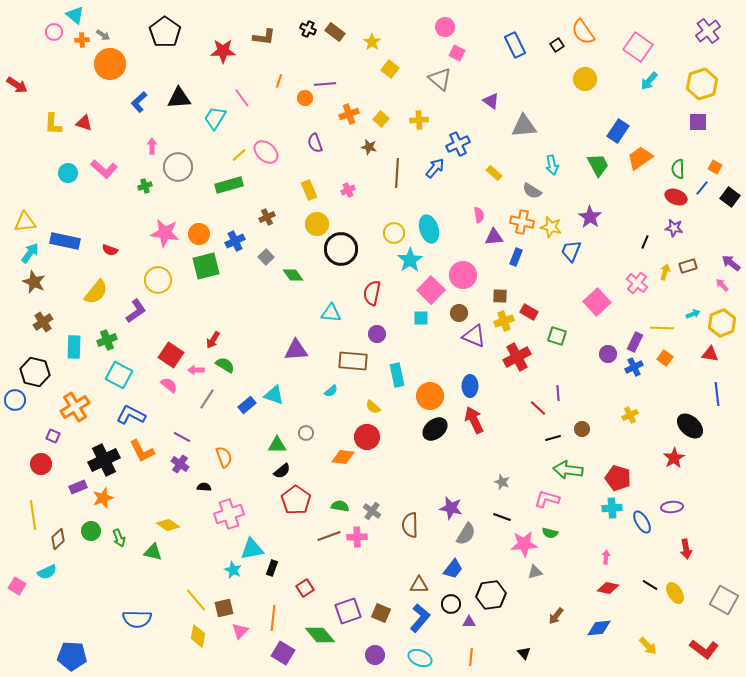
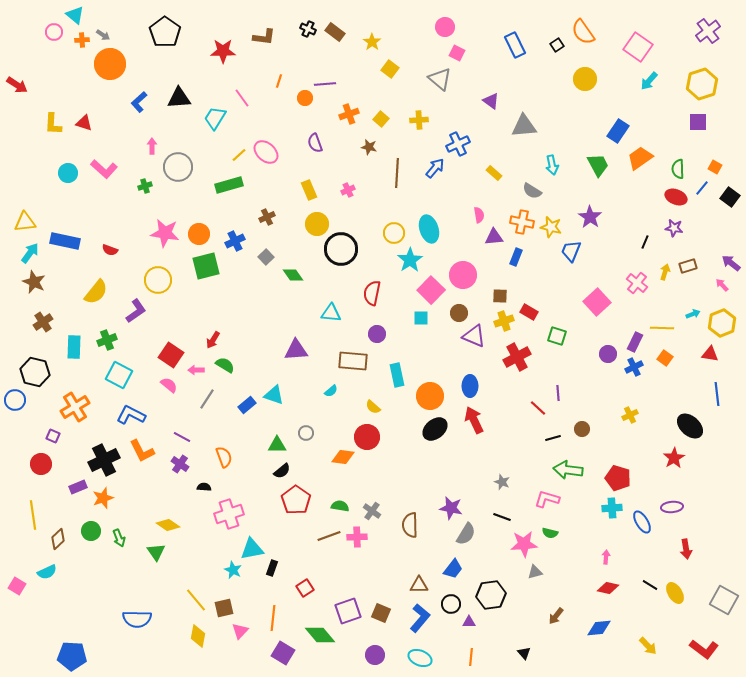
green triangle at (153, 552): moved 3 px right; rotated 42 degrees clockwise
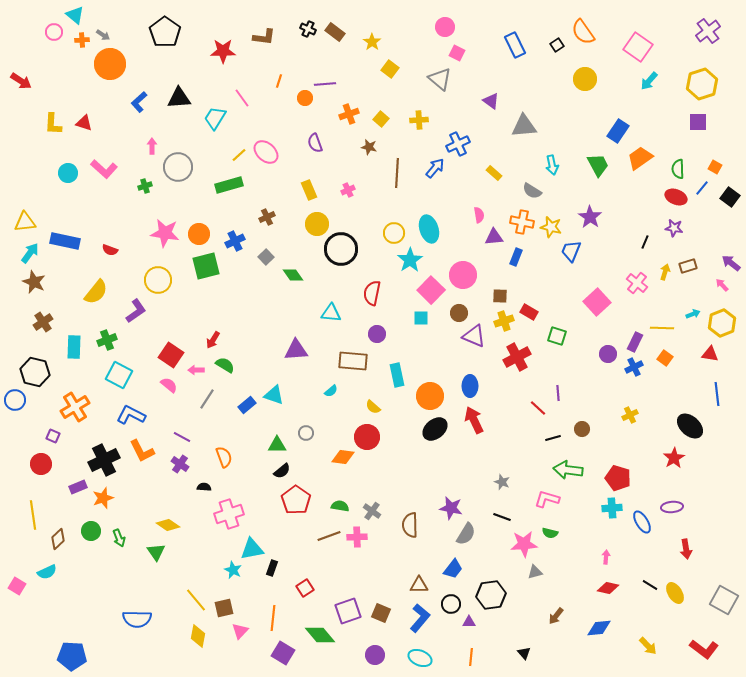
red arrow at (17, 85): moved 4 px right, 4 px up
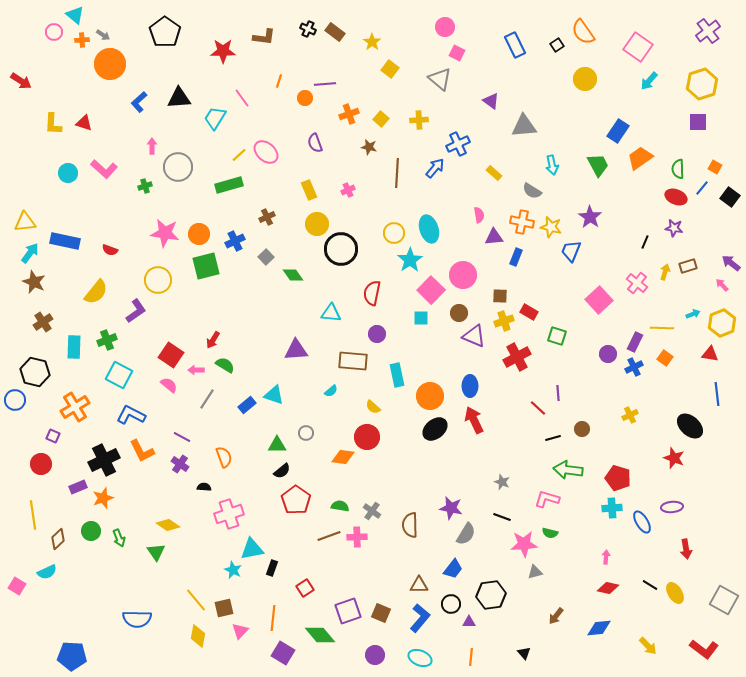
pink square at (597, 302): moved 2 px right, 2 px up
red star at (674, 458): rotated 20 degrees counterclockwise
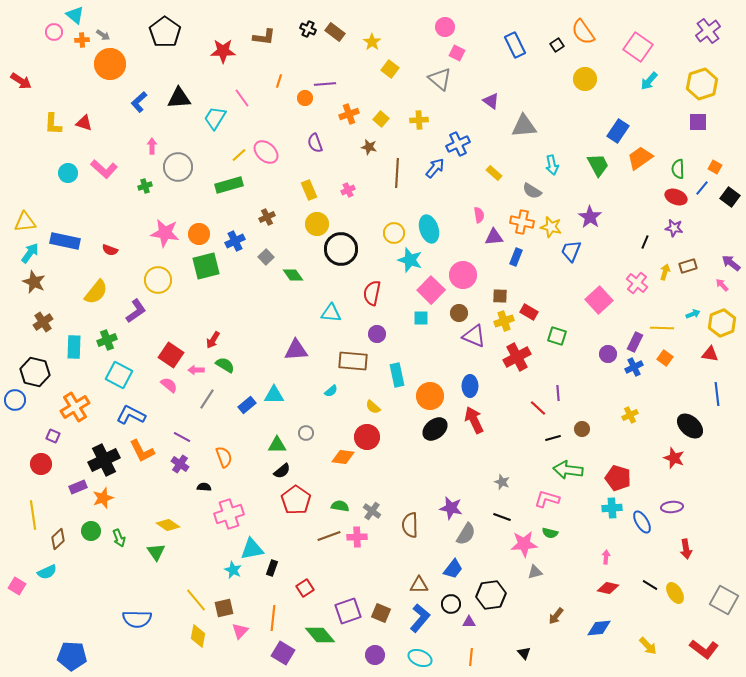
cyan star at (410, 260): rotated 20 degrees counterclockwise
cyan triangle at (274, 395): rotated 20 degrees counterclockwise
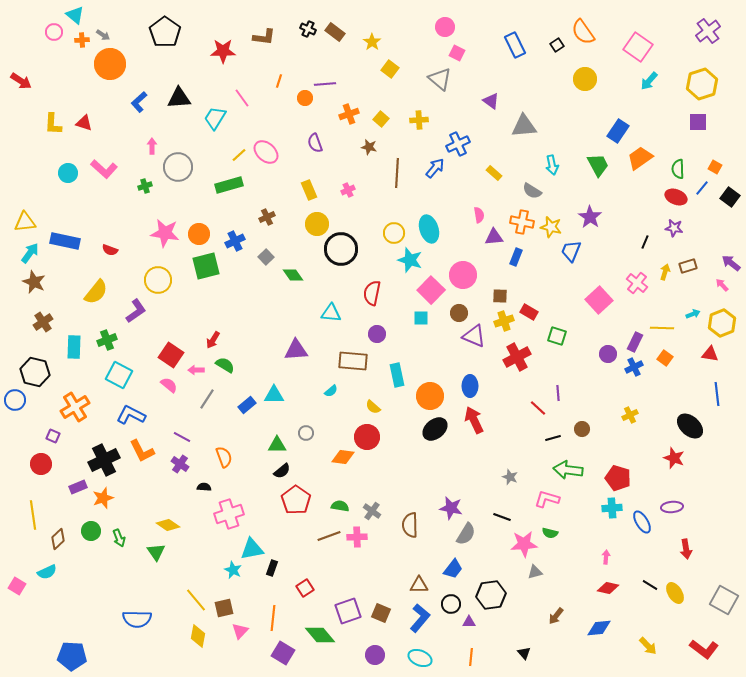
gray star at (502, 482): moved 8 px right, 5 px up
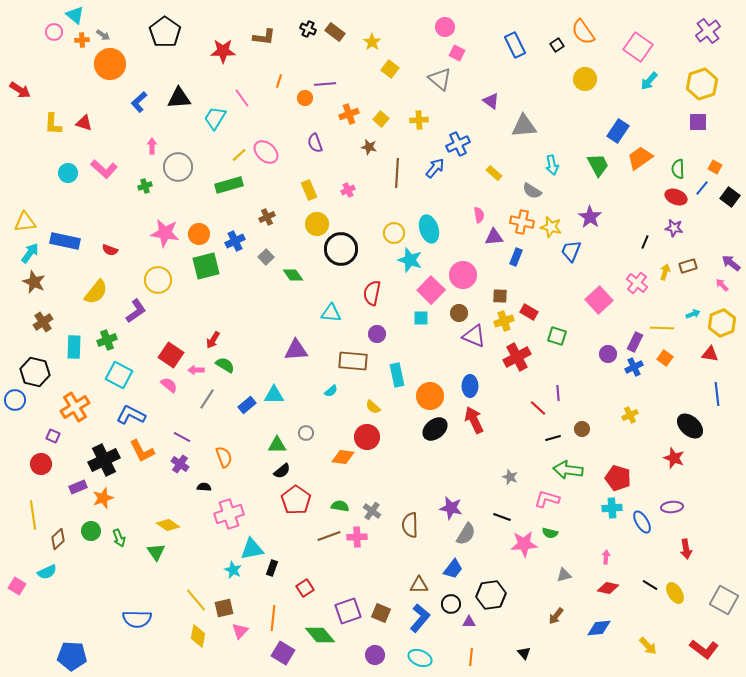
red arrow at (21, 81): moved 1 px left, 9 px down
gray triangle at (535, 572): moved 29 px right, 3 px down
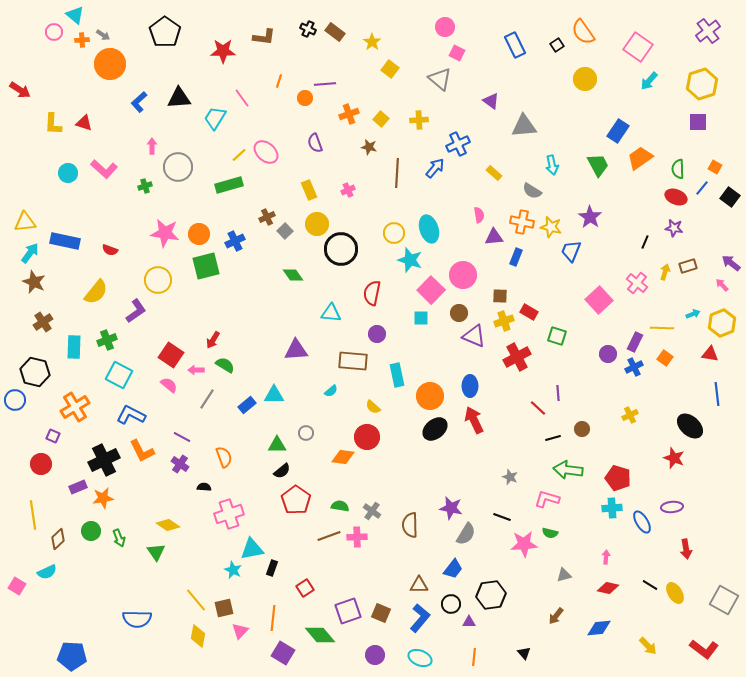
gray square at (266, 257): moved 19 px right, 26 px up
orange star at (103, 498): rotated 10 degrees clockwise
orange line at (471, 657): moved 3 px right
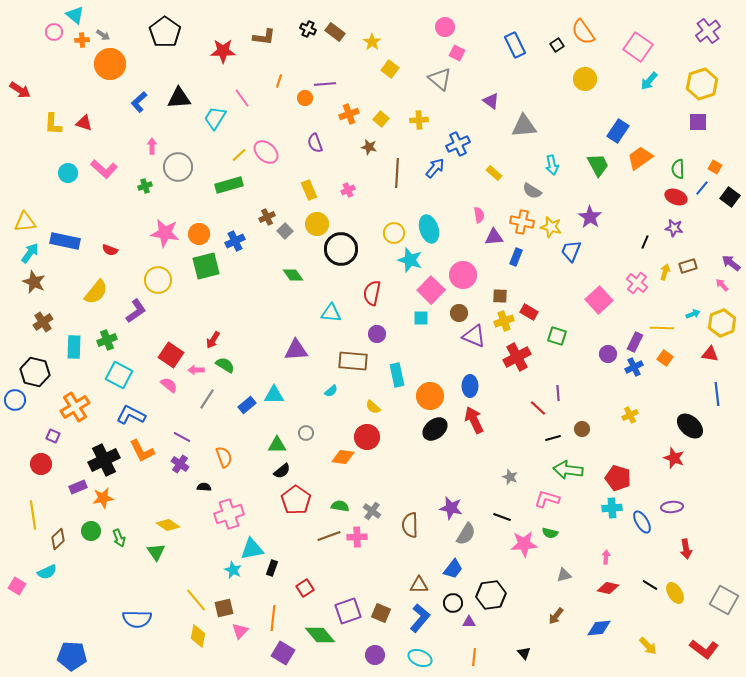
black circle at (451, 604): moved 2 px right, 1 px up
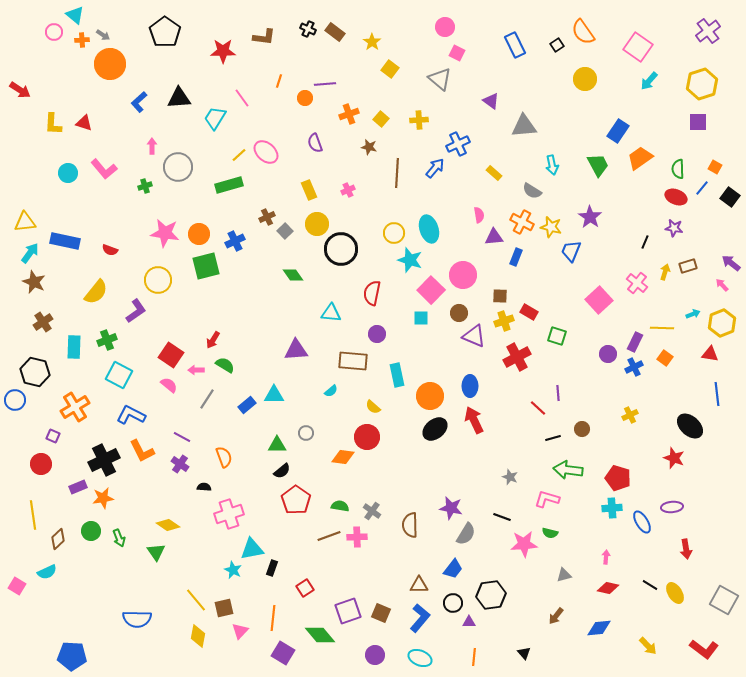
pink L-shape at (104, 169): rotated 8 degrees clockwise
orange cross at (522, 222): rotated 15 degrees clockwise
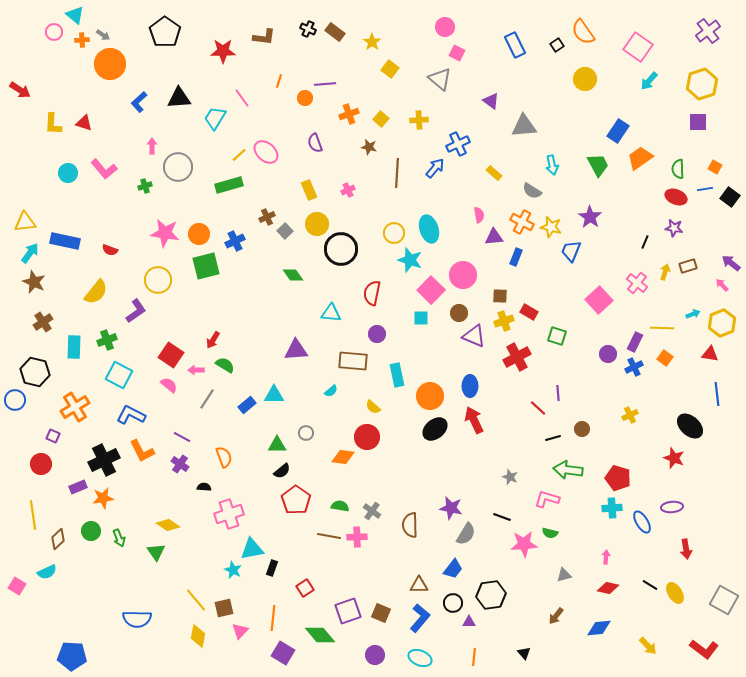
blue line at (702, 188): moved 3 px right, 1 px down; rotated 42 degrees clockwise
brown line at (329, 536): rotated 30 degrees clockwise
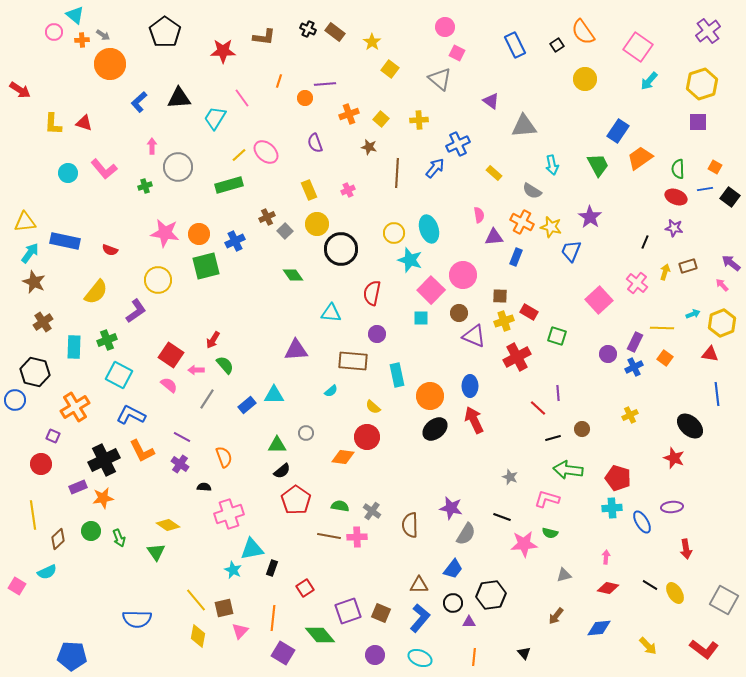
green semicircle at (225, 365): rotated 18 degrees clockwise
